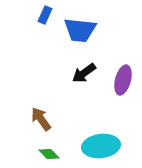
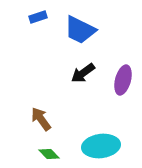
blue rectangle: moved 7 px left, 2 px down; rotated 48 degrees clockwise
blue trapezoid: rotated 20 degrees clockwise
black arrow: moved 1 px left
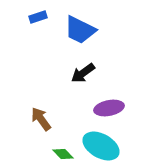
purple ellipse: moved 14 px left, 28 px down; rotated 64 degrees clockwise
cyan ellipse: rotated 36 degrees clockwise
green diamond: moved 14 px right
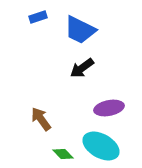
black arrow: moved 1 px left, 5 px up
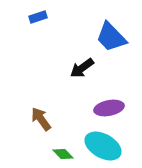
blue trapezoid: moved 31 px right, 7 px down; rotated 20 degrees clockwise
cyan ellipse: moved 2 px right
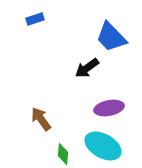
blue rectangle: moved 3 px left, 2 px down
black arrow: moved 5 px right
green diamond: rotated 50 degrees clockwise
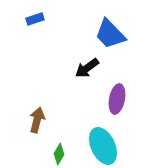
blue trapezoid: moved 1 px left, 3 px up
purple ellipse: moved 8 px right, 9 px up; rotated 68 degrees counterclockwise
brown arrow: moved 4 px left, 1 px down; rotated 50 degrees clockwise
cyan ellipse: rotated 36 degrees clockwise
green diamond: moved 4 px left; rotated 25 degrees clockwise
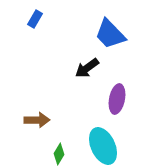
blue rectangle: rotated 42 degrees counterclockwise
brown arrow: rotated 75 degrees clockwise
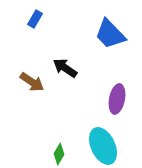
black arrow: moved 22 px left; rotated 70 degrees clockwise
brown arrow: moved 5 px left, 38 px up; rotated 35 degrees clockwise
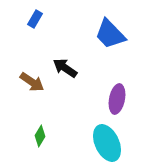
cyan ellipse: moved 4 px right, 3 px up
green diamond: moved 19 px left, 18 px up
